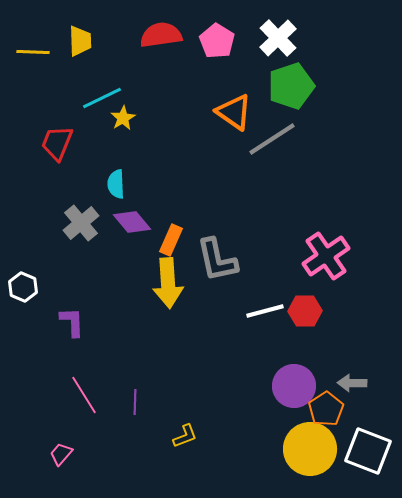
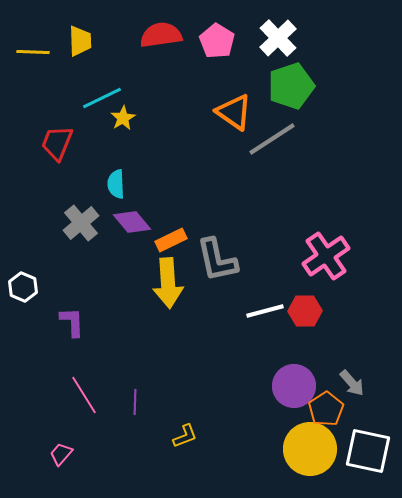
orange rectangle: rotated 40 degrees clockwise
gray arrow: rotated 132 degrees counterclockwise
white square: rotated 9 degrees counterclockwise
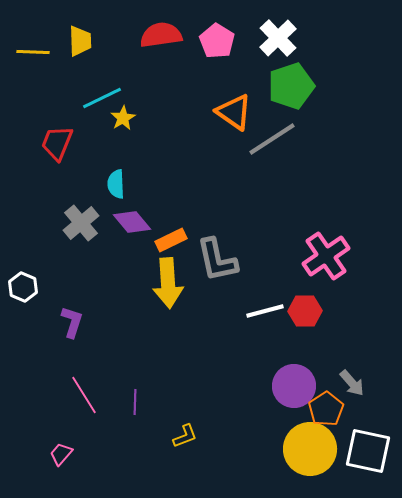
purple L-shape: rotated 20 degrees clockwise
